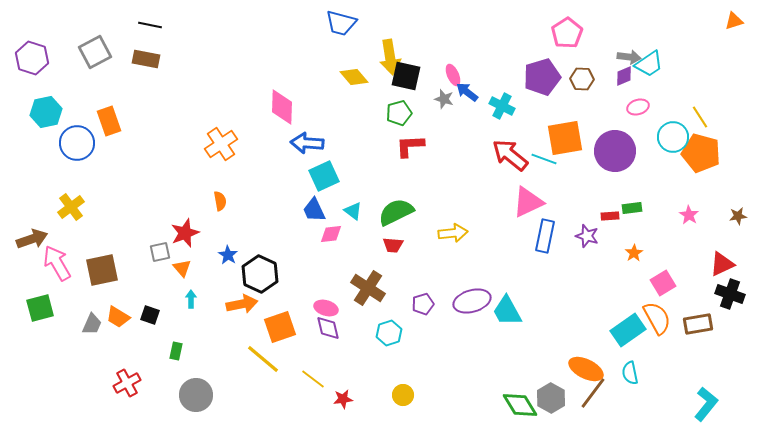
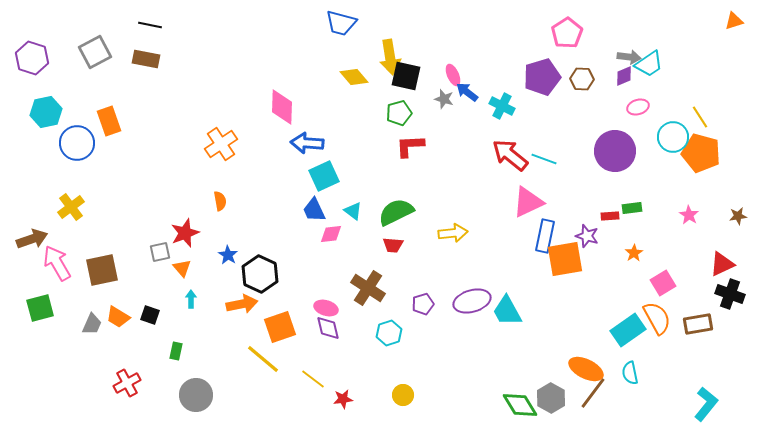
orange square at (565, 138): moved 121 px down
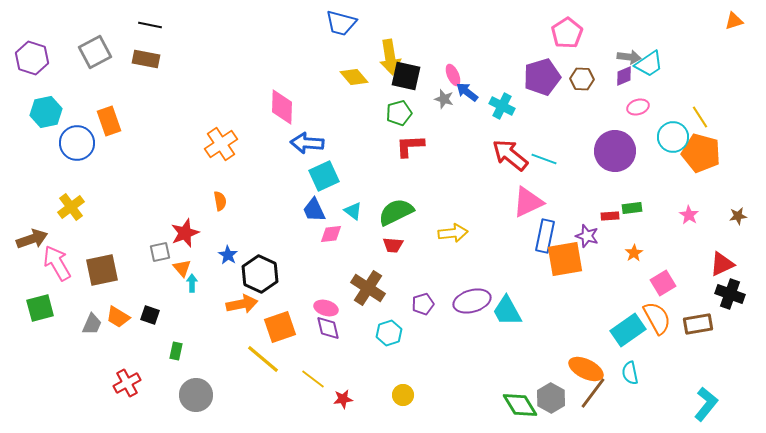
cyan arrow at (191, 299): moved 1 px right, 16 px up
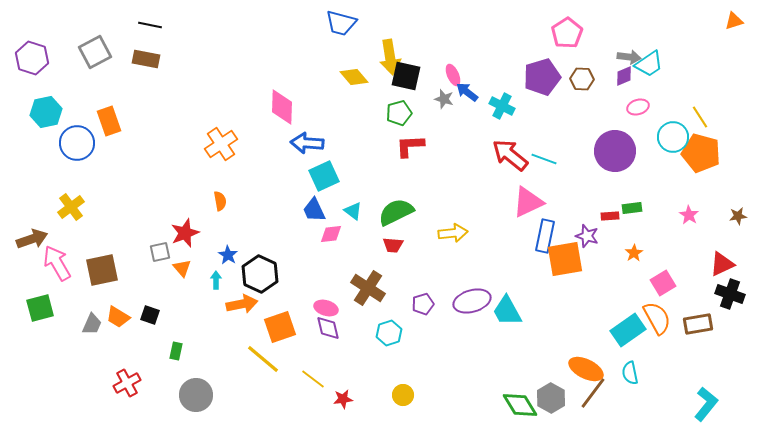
cyan arrow at (192, 283): moved 24 px right, 3 px up
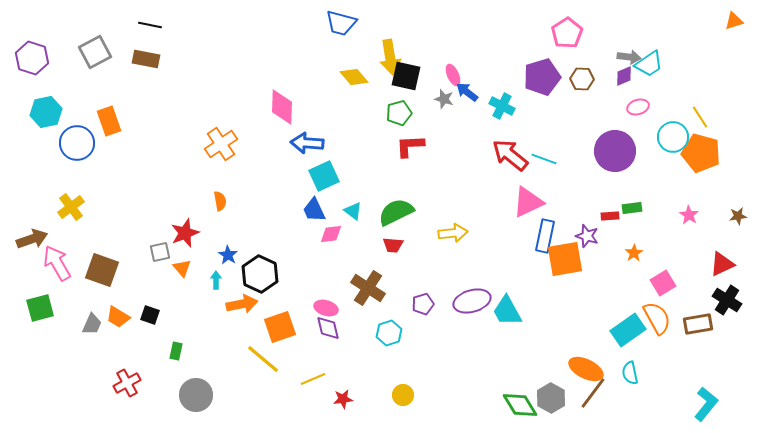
brown square at (102, 270): rotated 32 degrees clockwise
black cross at (730, 294): moved 3 px left, 6 px down; rotated 12 degrees clockwise
yellow line at (313, 379): rotated 60 degrees counterclockwise
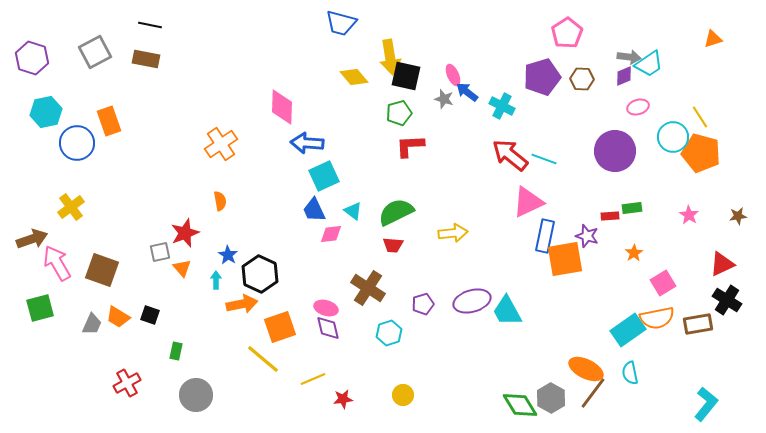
orange triangle at (734, 21): moved 21 px left, 18 px down
orange semicircle at (657, 318): rotated 108 degrees clockwise
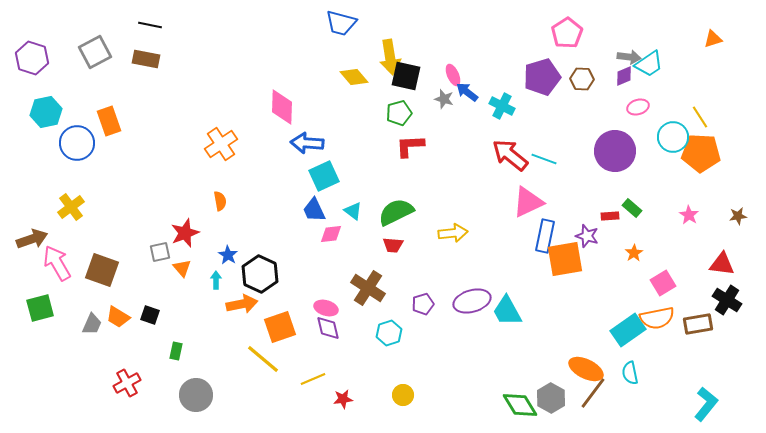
orange pentagon at (701, 153): rotated 12 degrees counterclockwise
green rectangle at (632, 208): rotated 48 degrees clockwise
red triangle at (722, 264): rotated 32 degrees clockwise
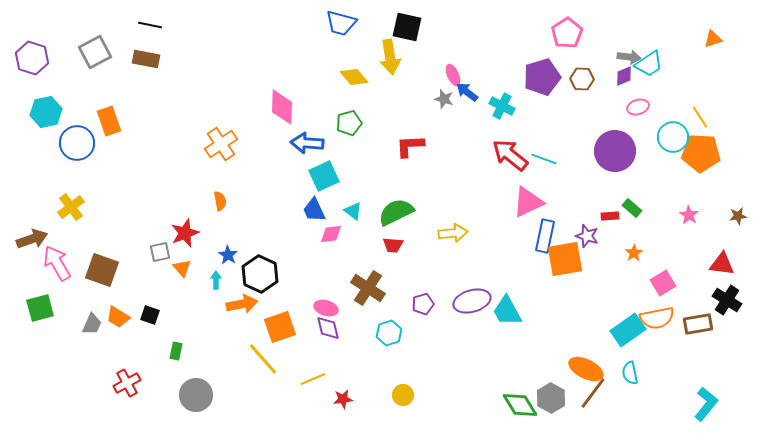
black square at (406, 76): moved 1 px right, 49 px up
green pentagon at (399, 113): moved 50 px left, 10 px down
yellow line at (263, 359): rotated 9 degrees clockwise
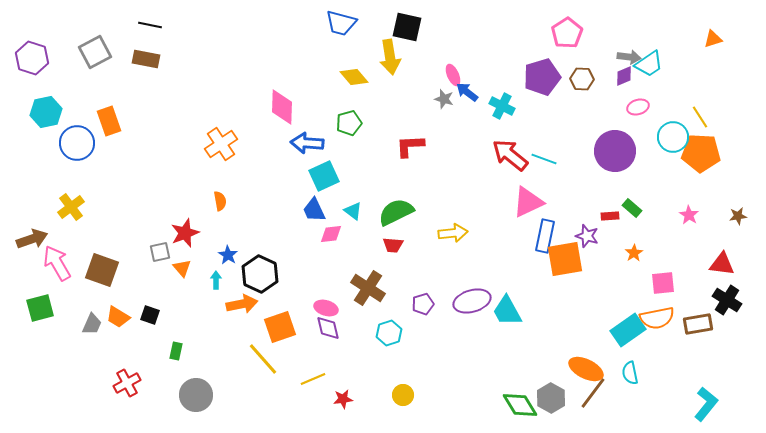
pink square at (663, 283): rotated 25 degrees clockwise
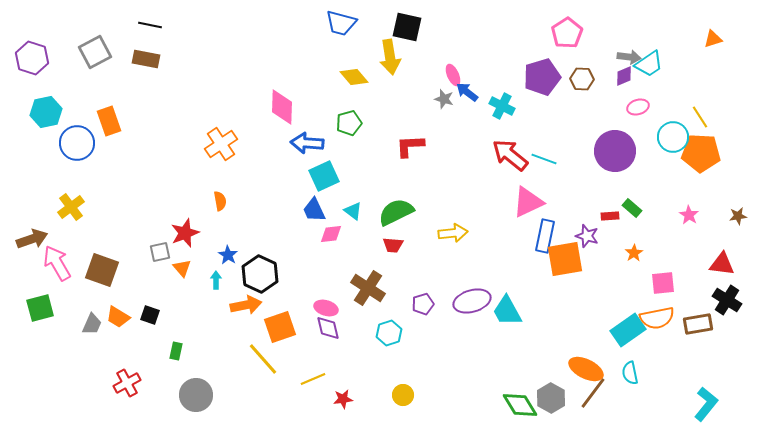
orange arrow at (242, 304): moved 4 px right, 1 px down
